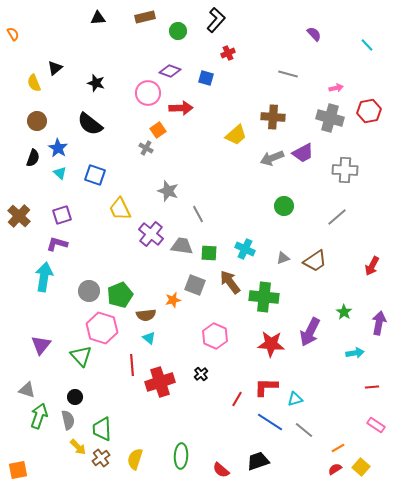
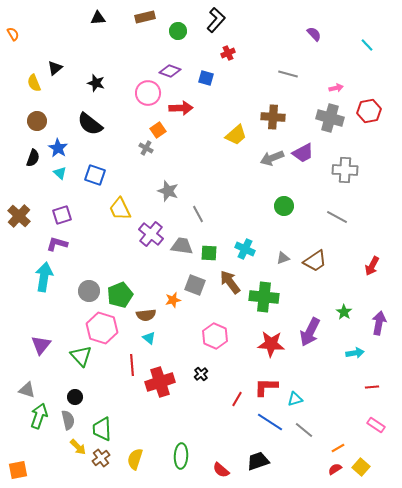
gray line at (337, 217): rotated 70 degrees clockwise
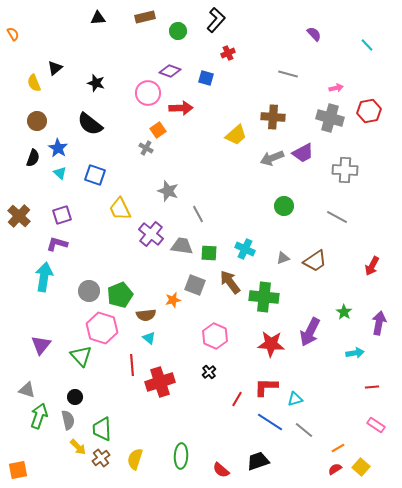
black cross at (201, 374): moved 8 px right, 2 px up
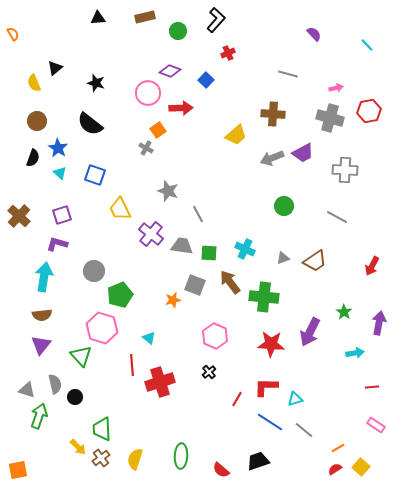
blue square at (206, 78): moved 2 px down; rotated 28 degrees clockwise
brown cross at (273, 117): moved 3 px up
gray circle at (89, 291): moved 5 px right, 20 px up
brown semicircle at (146, 315): moved 104 px left
gray semicircle at (68, 420): moved 13 px left, 36 px up
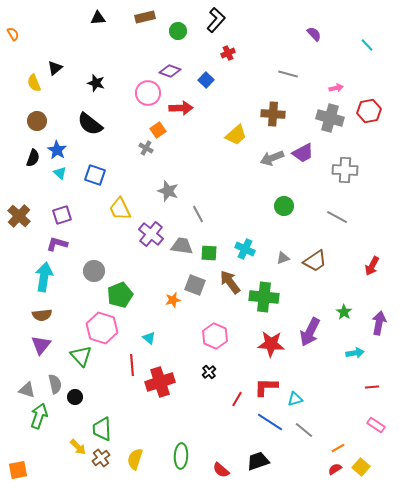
blue star at (58, 148): moved 1 px left, 2 px down
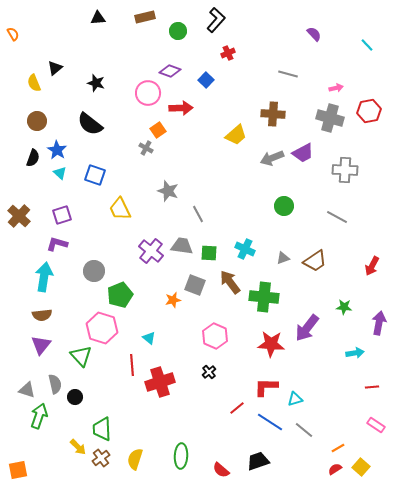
purple cross at (151, 234): moved 17 px down
green star at (344, 312): moved 5 px up; rotated 28 degrees counterclockwise
purple arrow at (310, 332): moved 3 px left, 4 px up; rotated 12 degrees clockwise
red line at (237, 399): moved 9 px down; rotated 21 degrees clockwise
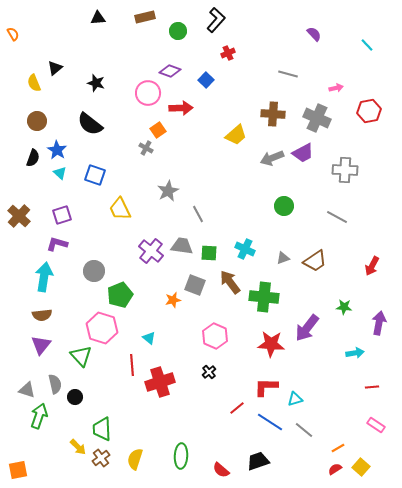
gray cross at (330, 118): moved 13 px left; rotated 8 degrees clockwise
gray star at (168, 191): rotated 25 degrees clockwise
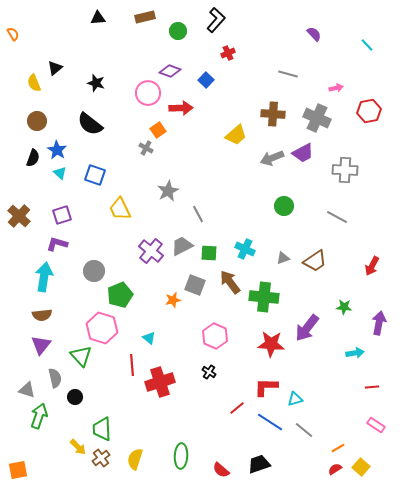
gray trapezoid at (182, 246): rotated 35 degrees counterclockwise
black cross at (209, 372): rotated 16 degrees counterclockwise
gray semicircle at (55, 384): moved 6 px up
black trapezoid at (258, 461): moved 1 px right, 3 px down
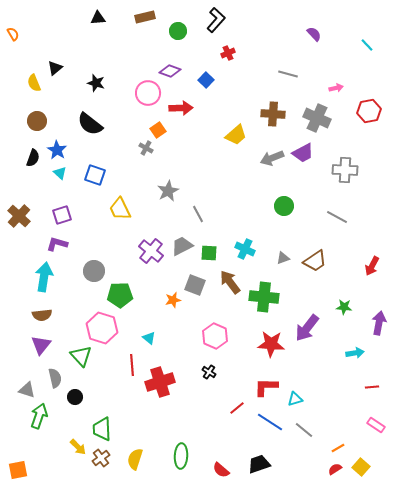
green pentagon at (120, 295): rotated 20 degrees clockwise
